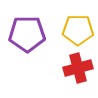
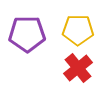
red cross: rotated 24 degrees counterclockwise
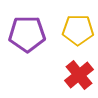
red cross: moved 1 px right, 7 px down
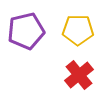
purple pentagon: moved 1 px left, 3 px up; rotated 12 degrees counterclockwise
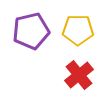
purple pentagon: moved 5 px right
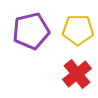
red cross: moved 2 px left, 1 px up
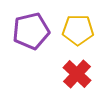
red cross: rotated 8 degrees counterclockwise
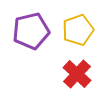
yellow pentagon: rotated 20 degrees counterclockwise
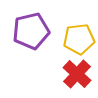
yellow pentagon: moved 1 px right, 9 px down; rotated 12 degrees clockwise
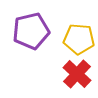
yellow pentagon: rotated 12 degrees clockwise
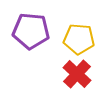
purple pentagon: rotated 18 degrees clockwise
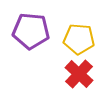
red cross: moved 2 px right
